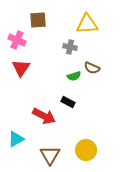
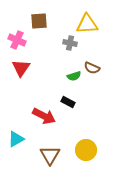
brown square: moved 1 px right, 1 px down
gray cross: moved 4 px up
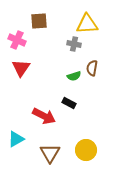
gray cross: moved 4 px right, 1 px down
brown semicircle: rotated 77 degrees clockwise
black rectangle: moved 1 px right, 1 px down
brown triangle: moved 2 px up
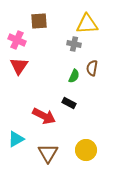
red triangle: moved 2 px left, 2 px up
green semicircle: rotated 48 degrees counterclockwise
brown triangle: moved 2 px left
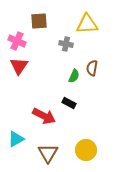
pink cross: moved 1 px down
gray cross: moved 8 px left
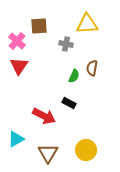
brown square: moved 5 px down
pink cross: rotated 18 degrees clockwise
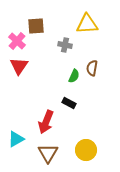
brown square: moved 3 px left
gray cross: moved 1 px left, 1 px down
red arrow: moved 2 px right, 6 px down; rotated 85 degrees clockwise
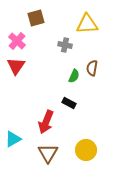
brown square: moved 8 px up; rotated 12 degrees counterclockwise
red triangle: moved 3 px left
cyan triangle: moved 3 px left
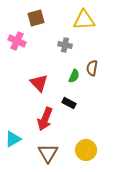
yellow triangle: moved 3 px left, 4 px up
pink cross: rotated 18 degrees counterclockwise
red triangle: moved 23 px right, 17 px down; rotated 18 degrees counterclockwise
red arrow: moved 1 px left, 3 px up
